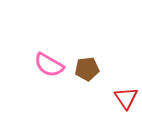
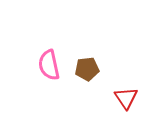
pink semicircle: rotated 48 degrees clockwise
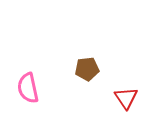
pink semicircle: moved 21 px left, 23 px down
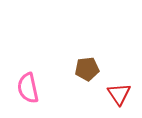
red triangle: moved 7 px left, 4 px up
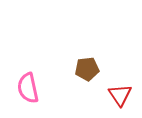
red triangle: moved 1 px right, 1 px down
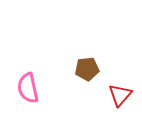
red triangle: rotated 15 degrees clockwise
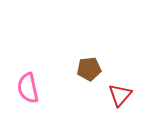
brown pentagon: moved 2 px right
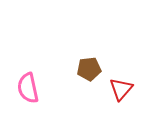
red triangle: moved 1 px right, 6 px up
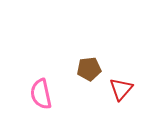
pink semicircle: moved 13 px right, 6 px down
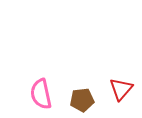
brown pentagon: moved 7 px left, 31 px down
